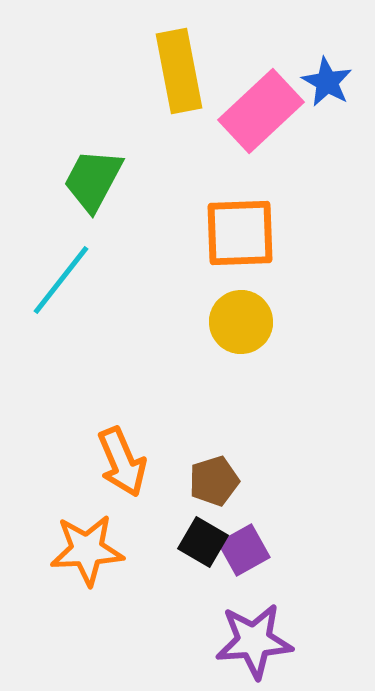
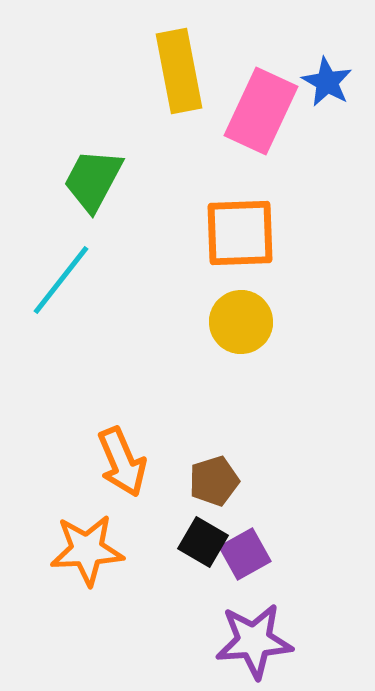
pink rectangle: rotated 22 degrees counterclockwise
purple square: moved 1 px right, 4 px down
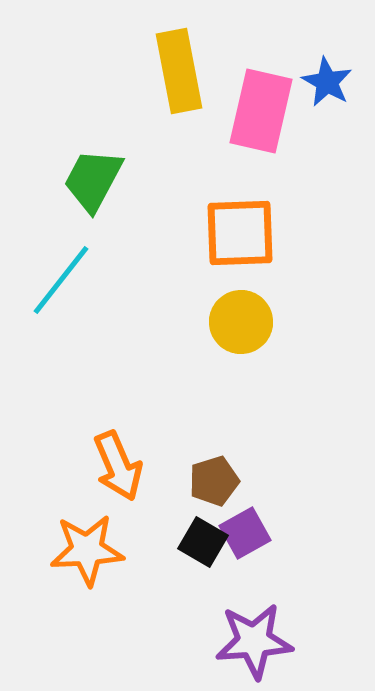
pink rectangle: rotated 12 degrees counterclockwise
orange arrow: moved 4 px left, 4 px down
purple square: moved 21 px up
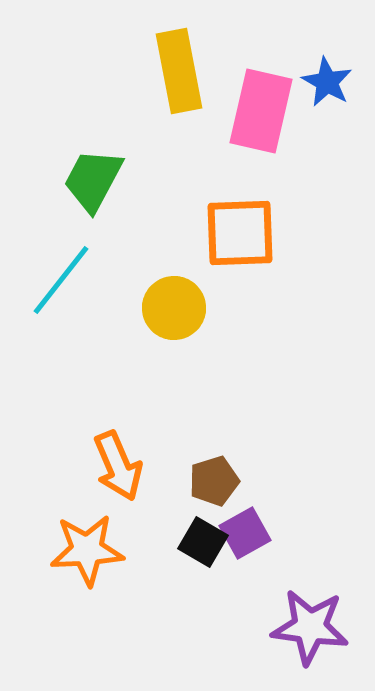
yellow circle: moved 67 px left, 14 px up
purple star: moved 56 px right, 14 px up; rotated 12 degrees clockwise
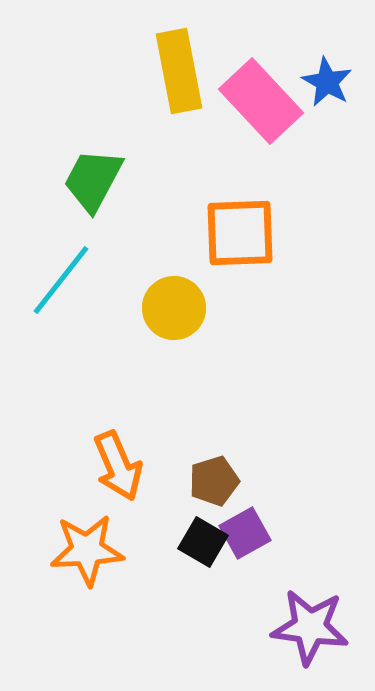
pink rectangle: moved 10 px up; rotated 56 degrees counterclockwise
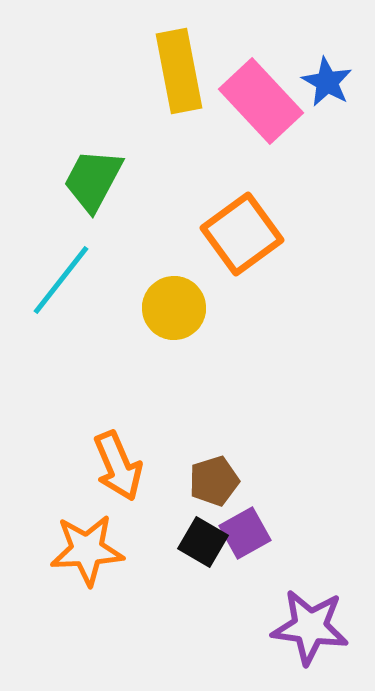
orange square: moved 2 px right, 1 px down; rotated 34 degrees counterclockwise
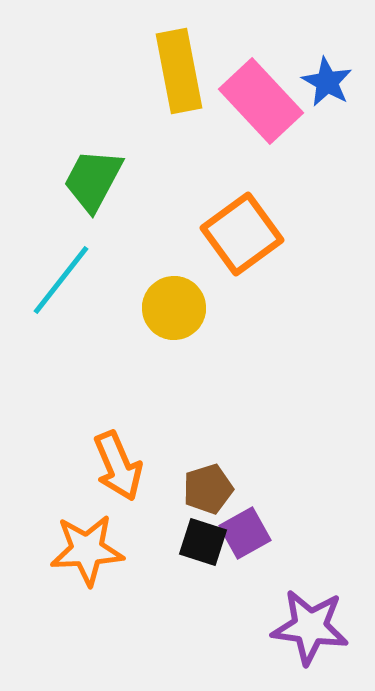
brown pentagon: moved 6 px left, 8 px down
black square: rotated 12 degrees counterclockwise
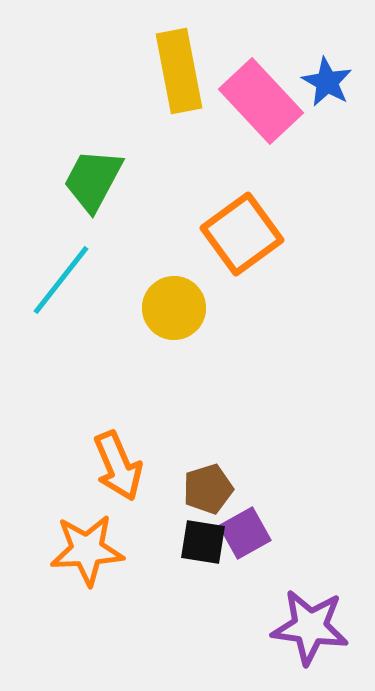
black square: rotated 9 degrees counterclockwise
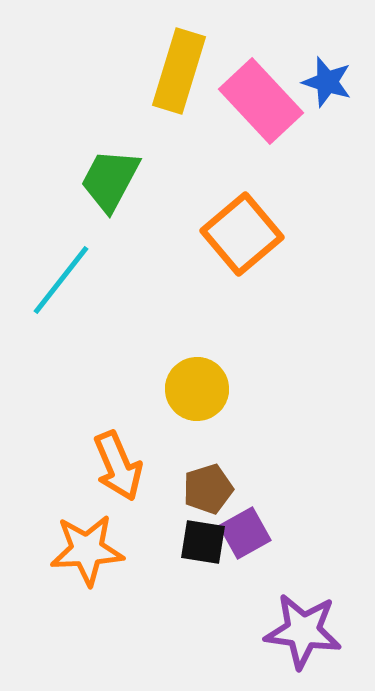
yellow rectangle: rotated 28 degrees clockwise
blue star: rotated 12 degrees counterclockwise
green trapezoid: moved 17 px right
orange square: rotated 4 degrees counterclockwise
yellow circle: moved 23 px right, 81 px down
purple star: moved 7 px left, 4 px down
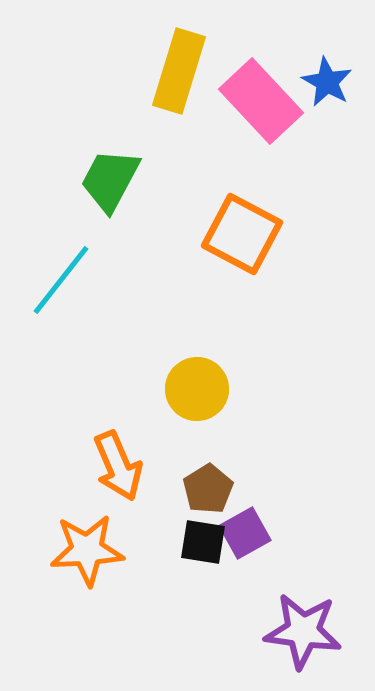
blue star: rotated 12 degrees clockwise
orange square: rotated 22 degrees counterclockwise
brown pentagon: rotated 15 degrees counterclockwise
